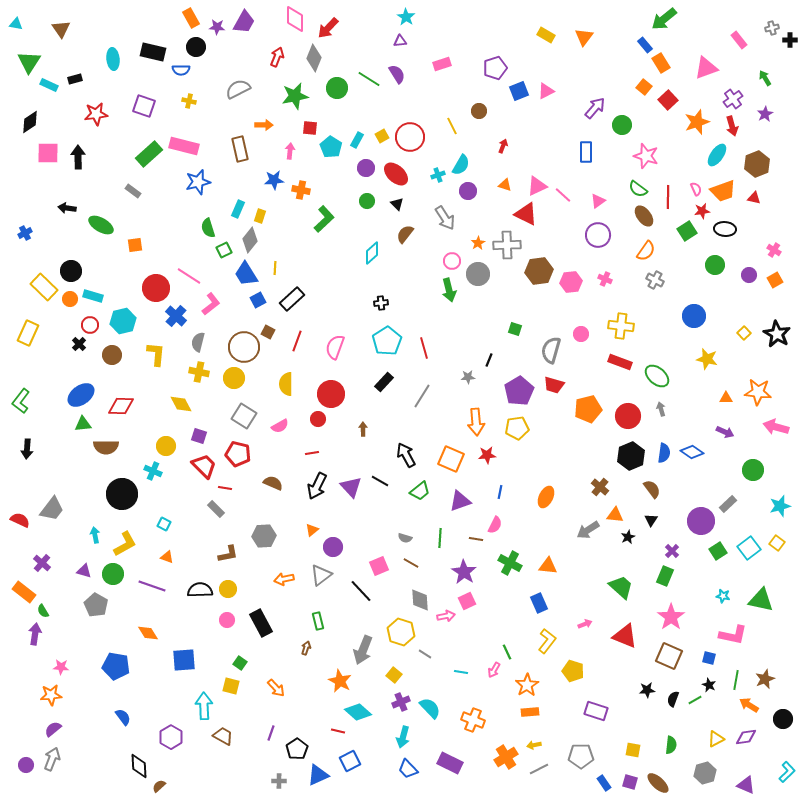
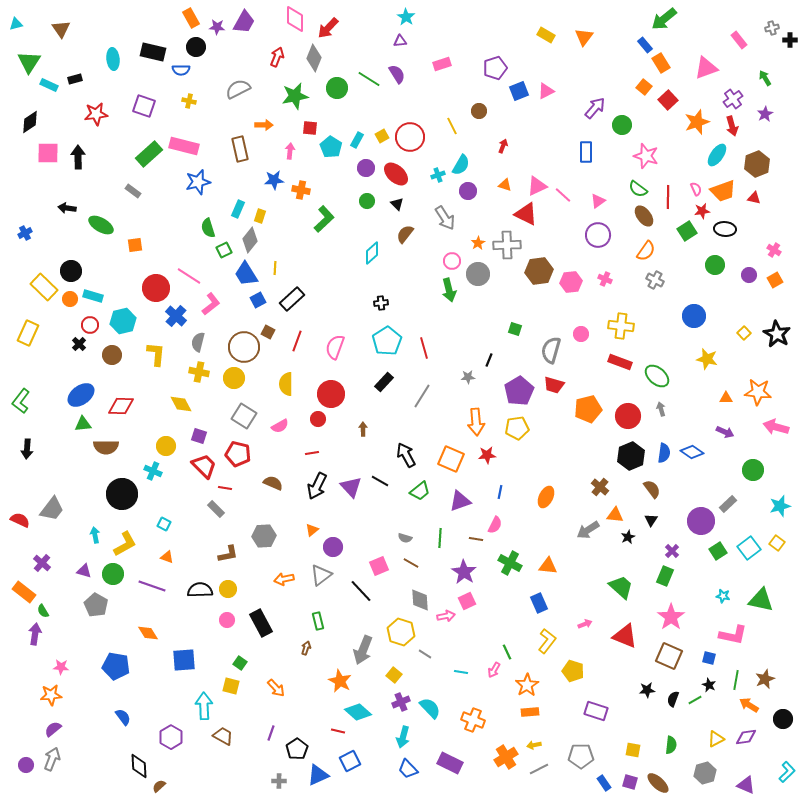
cyan triangle at (16, 24): rotated 24 degrees counterclockwise
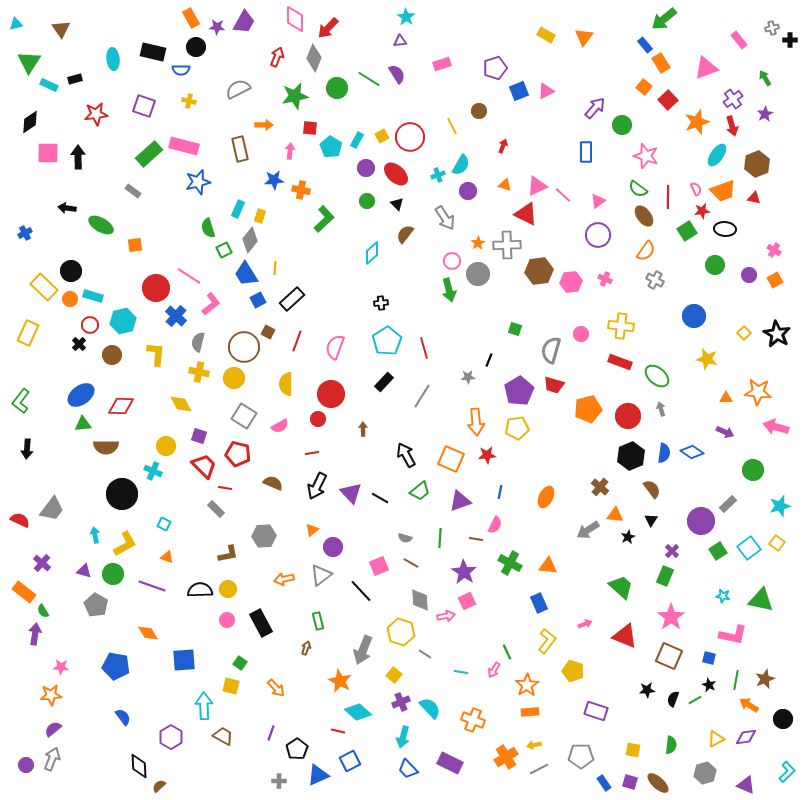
black line at (380, 481): moved 17 px down
purple triangle at (351, 487): moved 6 px down
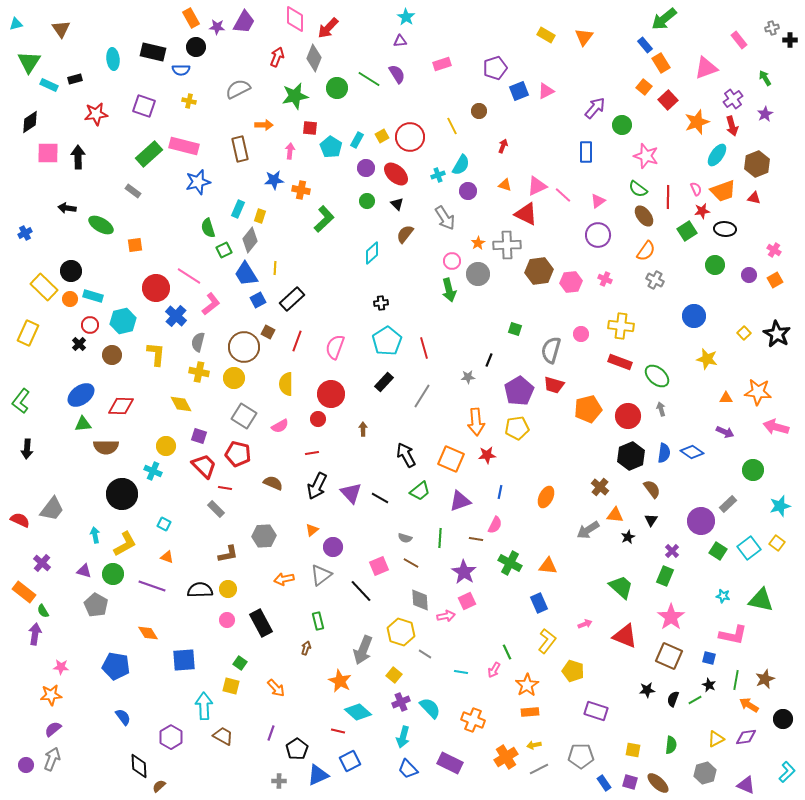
green square at (718, 551): rotated 24 degrees counterclockwise
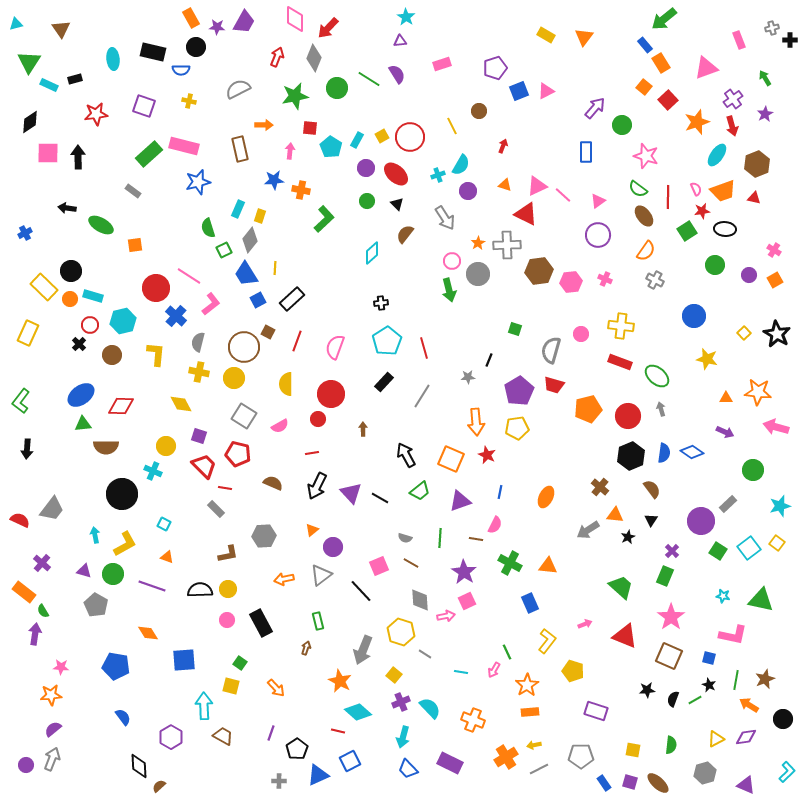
pink rectangle at (739, 40): rotated 18 degrees clockwise
red star at (487, 455): rotated 30 degrees clockwise
blue rectangle at (539, 603): moved 9 px left
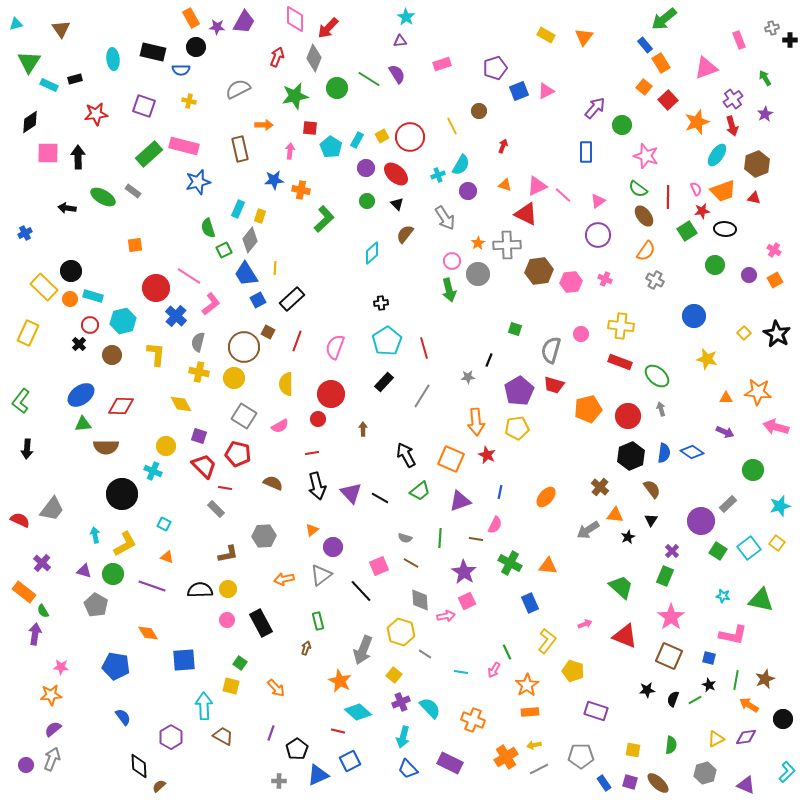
green ellipse at (101, 225): moved 2 px right, 28 px up
black arrow at (317, 486): rotated 40 degrees counterclockwise
orange ellipse at (546, 497): rotated 15 degrees clockwise
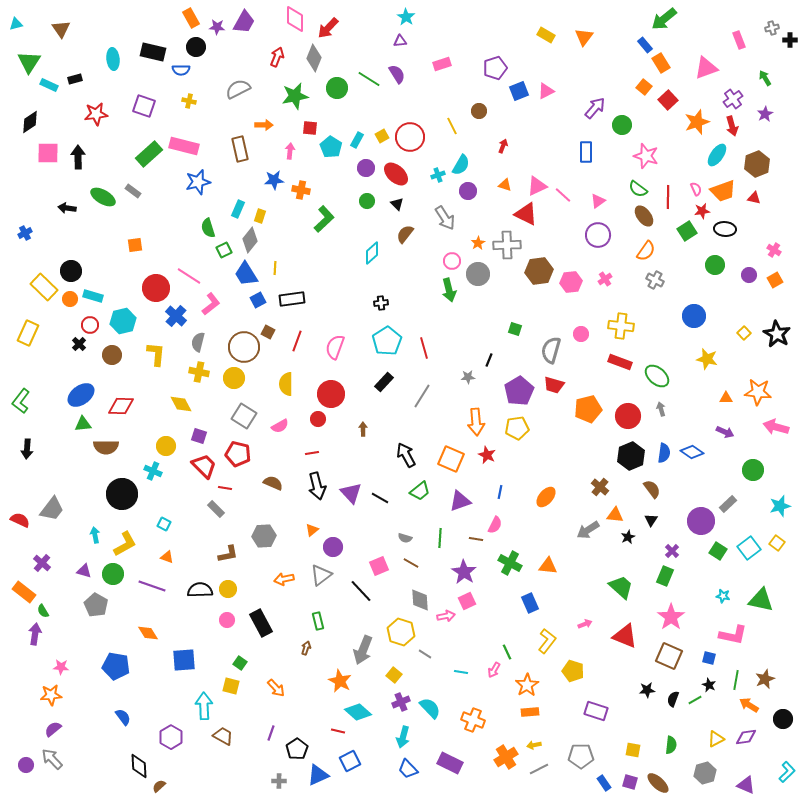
pink cross at (605, 279): rotated 32 degrees clockwise
black rectangle at (292, 299): rotated 35 degrees clockwise
gray arrow at (52, 759): rotated 65 degrees counterclockwise
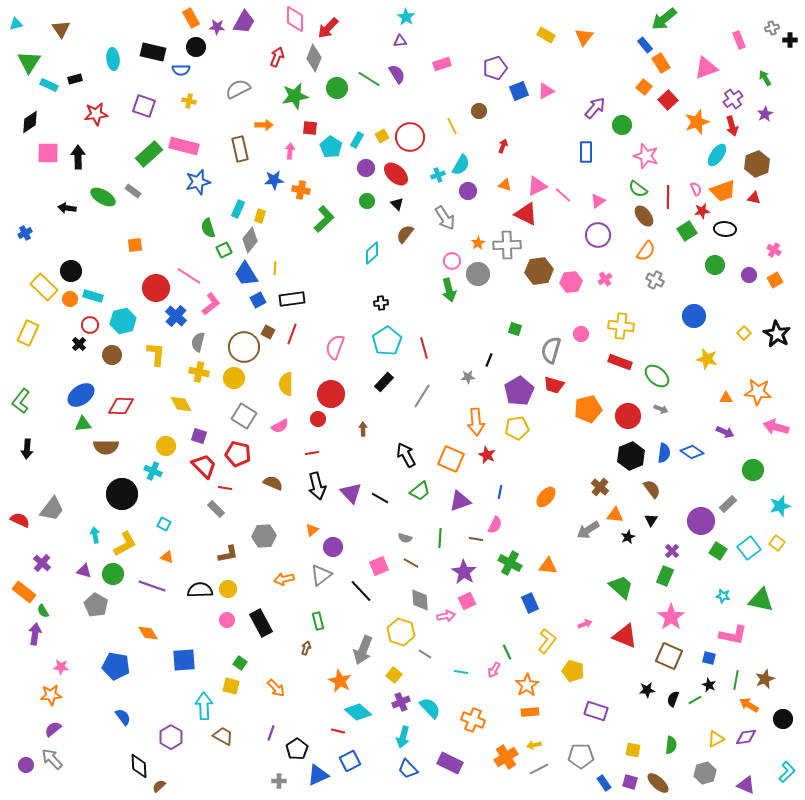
red line at (297, 341): moved 5 px left, 7 px up
gray arrow at (661, 409): rotated 128 degrees clockwise
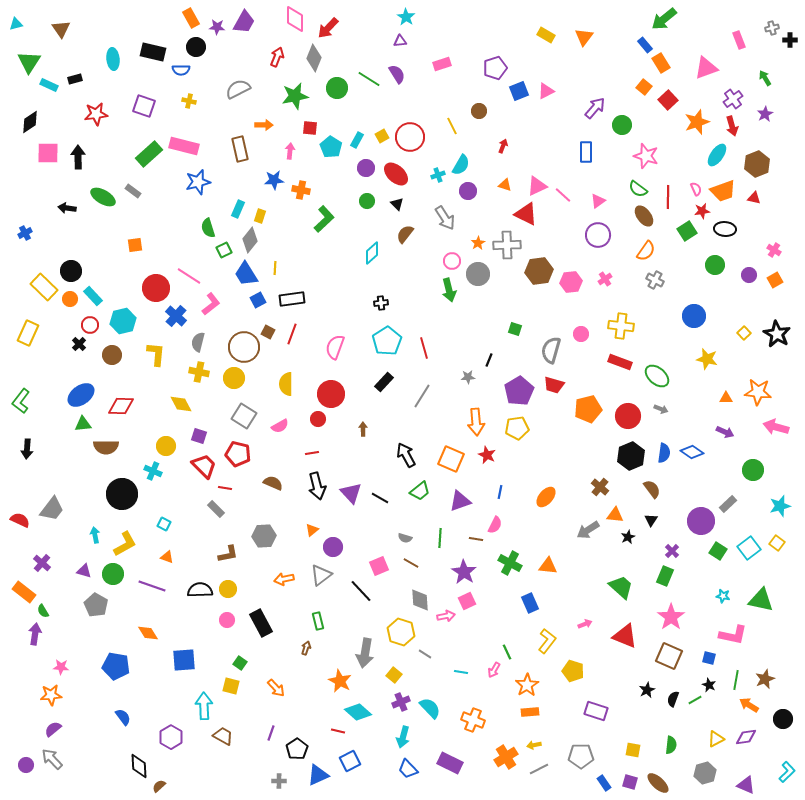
cyan rectangle at (93, 296): rotated 30 degrees clockwise
gray arrow at (363, 650): moved 2 px right, 3 px down; rotated 12 degrees counterclockwise
black star at (647, 690): rotated 21 degrees counterclockwise
